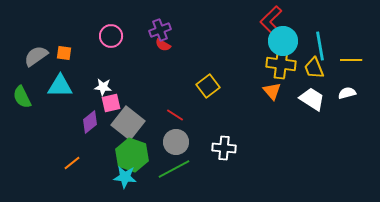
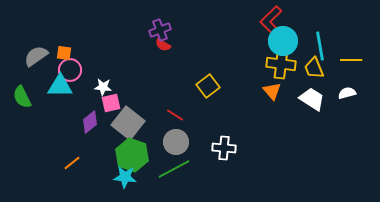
pink circle: moved 41 px left, 34 px down
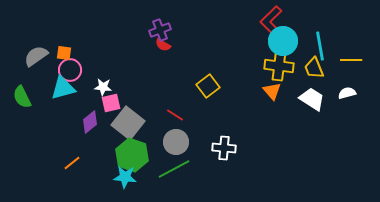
yellow cross: moved 2 px left, 2 px down
cyan triangle: moved 3 px right, 2 px down; rotated 16 degrees counterclockwise
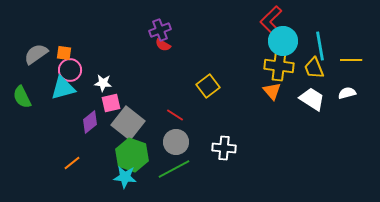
gray semicircle: moved 2 px up
white star: moved 4 px up
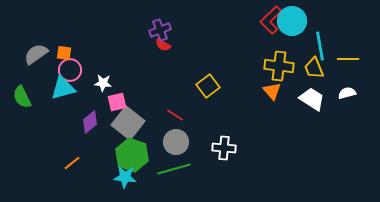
cyan circle: moved 9 px right, 20 px up
yellow line: moved 3 px left, 1 px up
pink square: moved 6 px right, 1 px up
green line: rotated 12 degrees clockwise
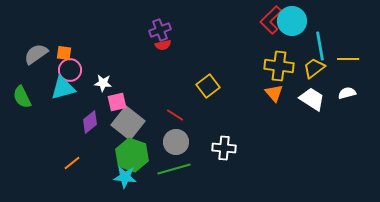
red semicircle: rotated 42 degrees counterclockwise
yellow trapezoid: rotated 75 degrees clockwise
orange triangle: moved 2 px right, 2 px down
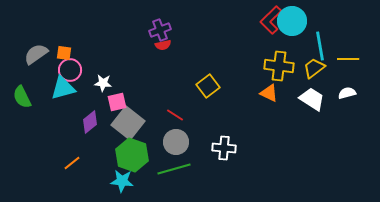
orange triangle: moved 5 px left; rotated 24 degrees counterclockwise
cyan star: moved 3 px left, 4 px down
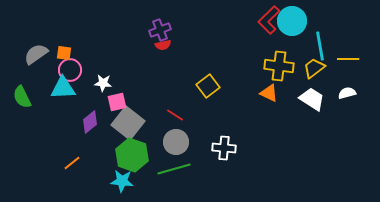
red L-shape: moved 2 px left
cyan triangle: rotated 12 degrees clockwise
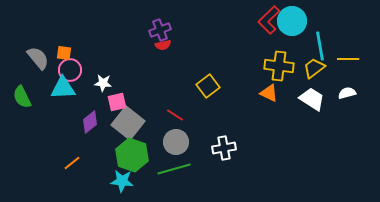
gray semicircle: moved 2 px right, 4 px down; rotated 85 degrees clockwise
white cross: rotated 15 degrees counterclockwise
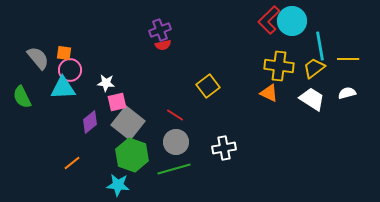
white star: moved 3 px right
cyan star: moved 4 px left, 4 px down
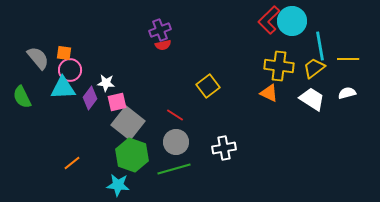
purple diamond: moved 24 px up; rotated 15 degrees counterclockwise
